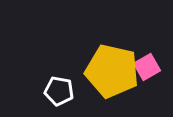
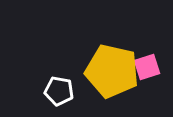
pink square: rotated 12 degrees clockwise
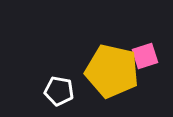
pink square: moved 2 px left, 11 px up
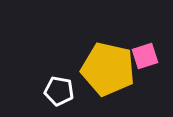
yellow pentagon: moved 4 px left, 2 px up
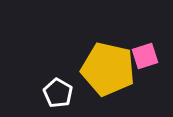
white pentagon: moved 1 px left, 2 px down; rotated 20 degrees clockwise
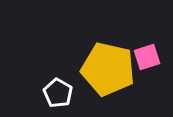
pink square: moved 2 px right, 1 px down
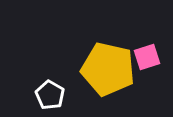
white pentagon: moved 8 px left, 2 px down
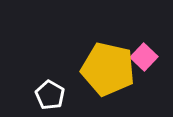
pink square: moved 3 px left; rotated 28 degrees counterclockwise
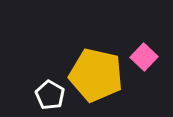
yellow pentagon: moved 12 px left, 6 px down
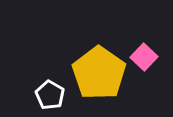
yellow pentagon: moved 3 px right, 2 px up; rotated 22 degrees clockwise
